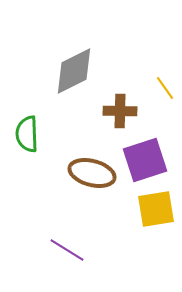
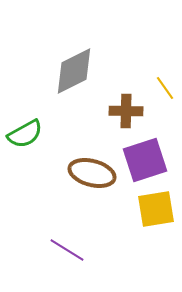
brown cross: moved 6 px right
green semicircle: moved 2 px left; rotated 117 degrees counterclockwise
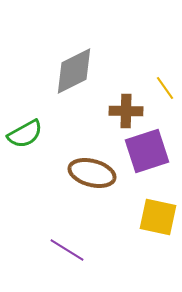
purple square: moved 2 px right, 9 px up
yellow square: moved 2 px right, 8 px down; rotated 21 degrees clockwise
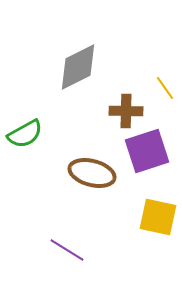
gray diamond: moved 4 px right, 4 px up
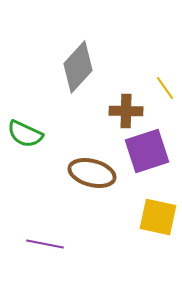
gray diamond: rotated 21 degrees counterclockwise
green semicircle: rotated 54 degrees clockwise
purple line: moved 22 px left, 6 px up; rotated 21 degrees counterclockwise
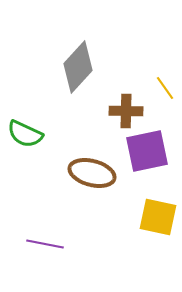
purple square: rotated 6 degrees clockwise
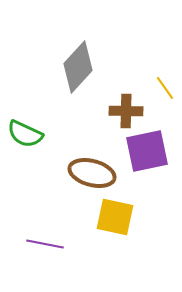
yellow square: moved 43 px left
